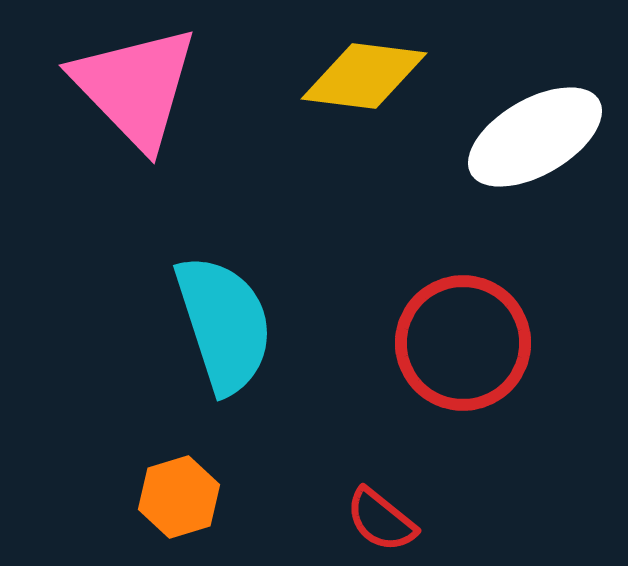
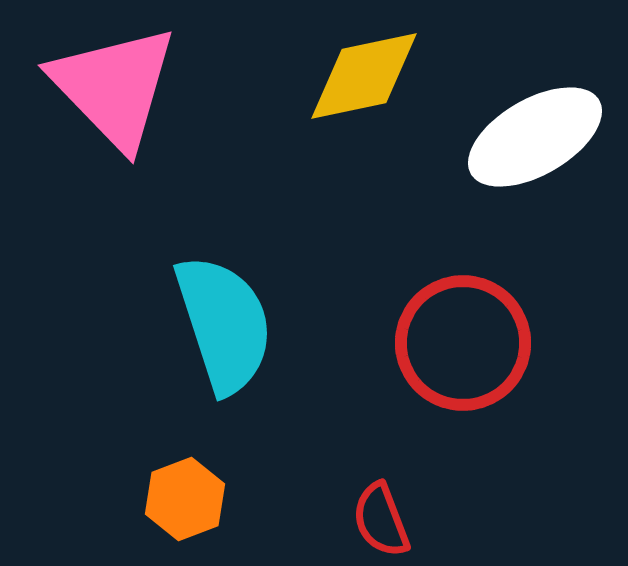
yellow diamond: rotated 19 degrees counterclockwise
pink triangle: moved 21 px left
orange hexagon: moved 6 px right, 2 px down; rotated 4 degrees counterclockwise
red semicircle: rotated 30 degrees clockwise
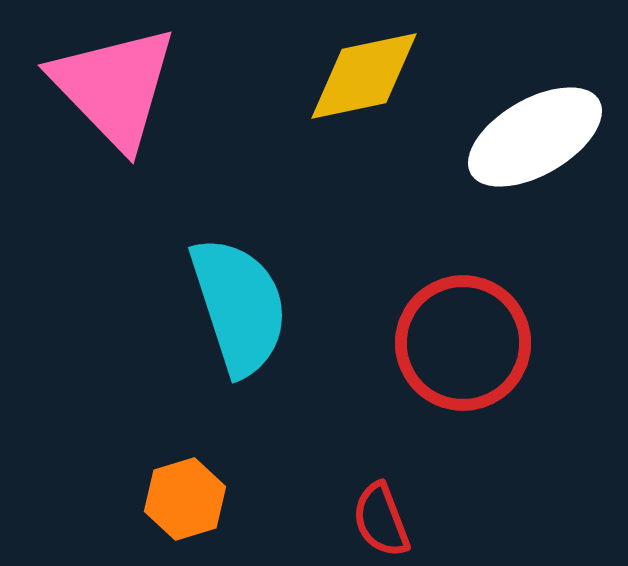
cyan semicircle: moved 15 px right, 18 px up
orange hexagon: rotated 4 degrees clockwise
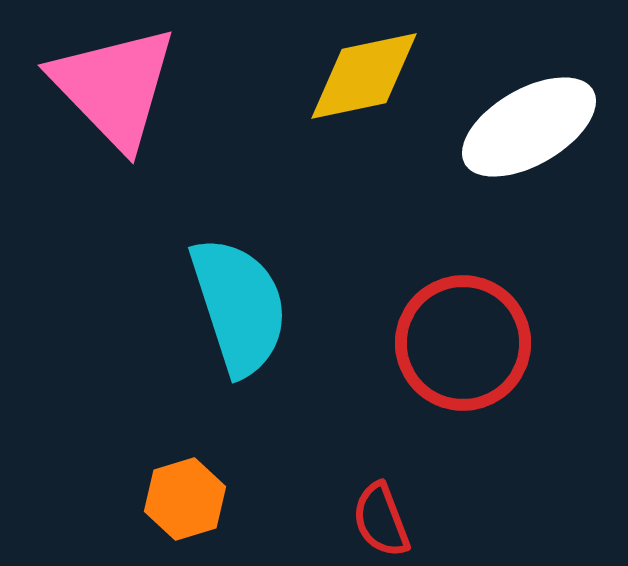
white ellipse: moved 6 px left, 10 px up
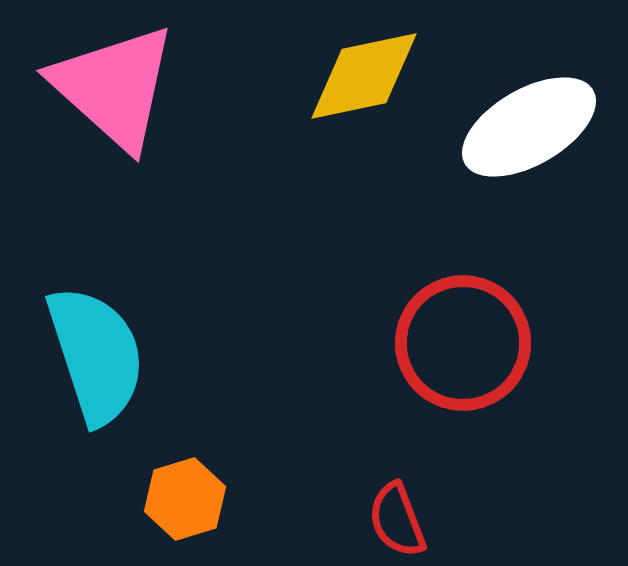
pink triangle: rotated 4 degrees counterclockwise
cyan semicircle: moved 143 px left, 49 px down
red semicircle: moved 16 px right
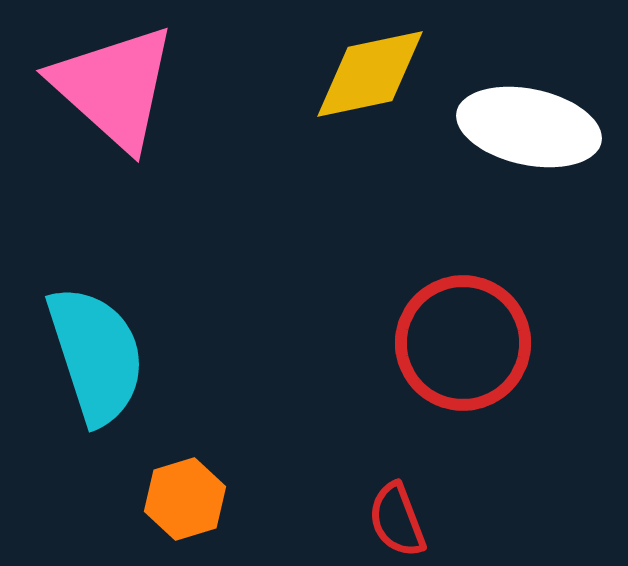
yellow diamond: moved 6 px right, 2 px up
white ellipse: rotated 42 degrees clockwise
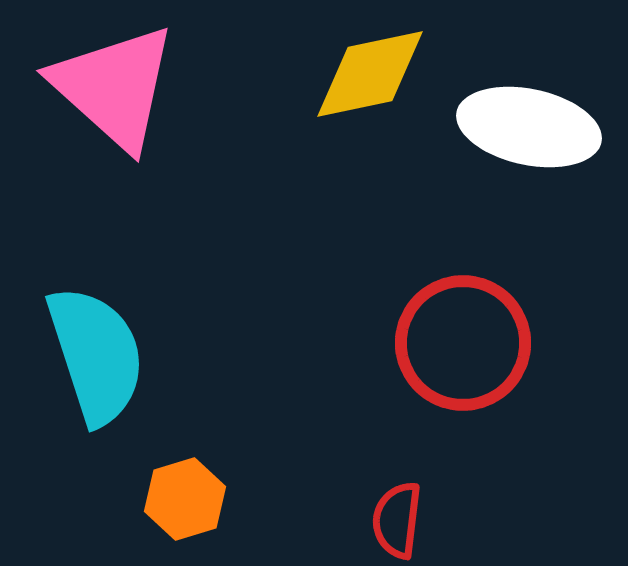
red semicircle: rotated 28 degrees clockwise
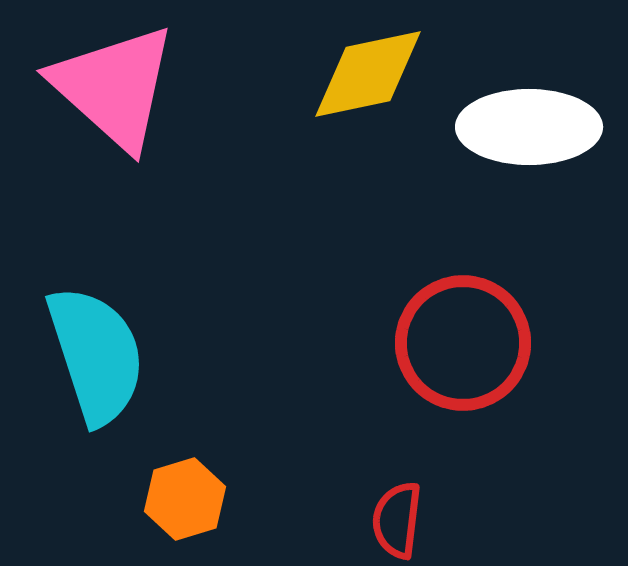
yellow diamond: moved 2 px left
white ellipse: rotated 12 degrees counterclockwise
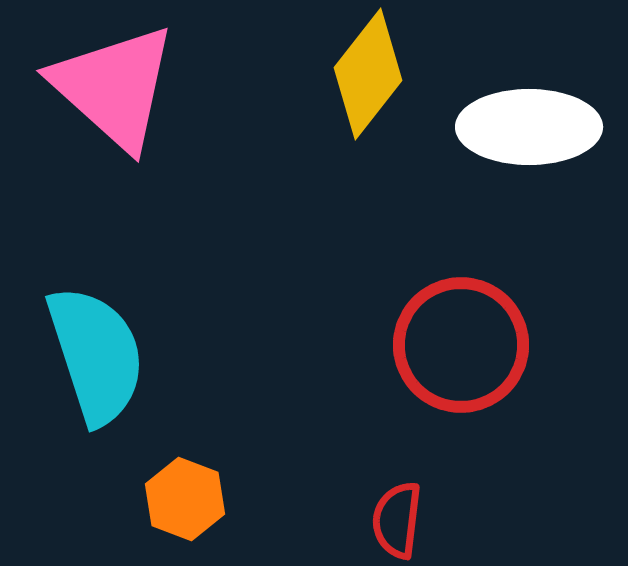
yellow diamond: rotated 40 degrees counterclockwise
red circle: moved 2 px left, 2 px down
orange hexagon: rotated 22 degrees counterclockwise
